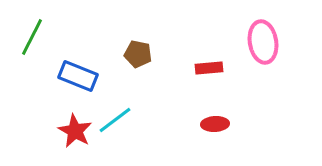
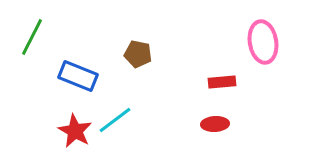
red rectangle: moved 13 px right, 14 px down
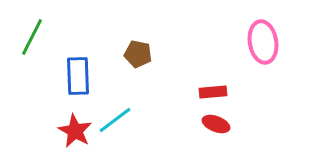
blue rectangle: rotated 66 degrees clockwise
red rectangle: moved 9 px left, 10 px down
red ellipse: moved 1 px right; rotated 24 degrees clockwise
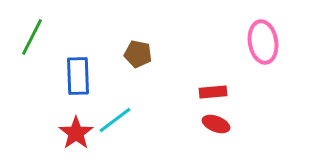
red star: moved 1 px right, 2 px down; rotated 8 degrees clockwise
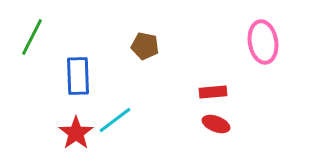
brown pentagon: moved 7 px right, 8 px up
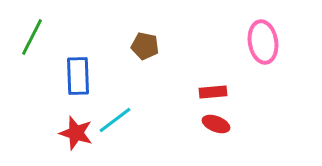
red star: rotated 20 degrees counterclockwise
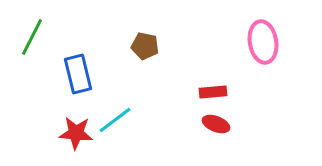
blue rectangle: moved 2 px up; rotated 12 degrees counterclockwise
red star: rotated 12 degrees counterclockwise
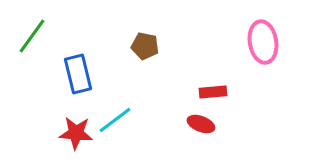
green line: moved 1 px up; rotated 9 degrees clockwise
red ellipse: moved 15 px left
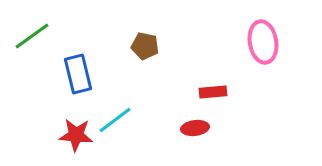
green line: rotated 18 degrees clockwise
red ellipse: moved 6 px left, 4 px down; rotated 28 degrees counterclockwise
red star: moved 2 px down
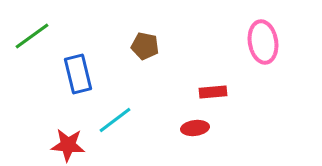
red star: moved 8 px left, 10 px down
